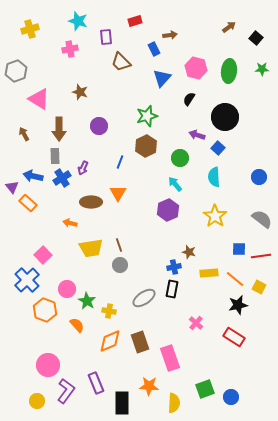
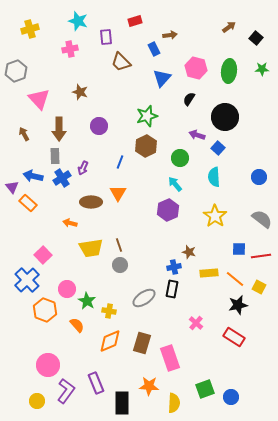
pink triangle at (39, 99): rotated 15 degrees clockwise
brown rectangle at (140, 342): moved 2 px right, 1 px down; rotated 35 degrees clockwise
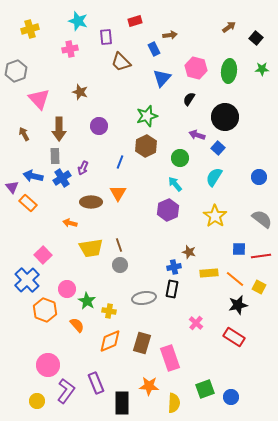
cyan semicircle at (214, 177): rotated 36 degrees clockwise
gray ellipse at (144, 298): rotated 25 degrees clockwise
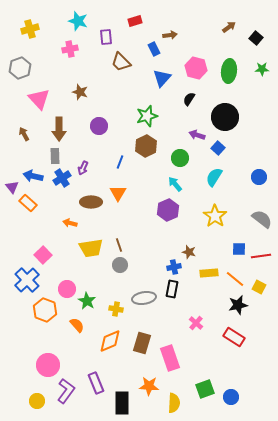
gray hexagon at (16, 71): moved 4 px right, 3 px up
yellow cross at (109, 311): moved 7 px right, 2 px up
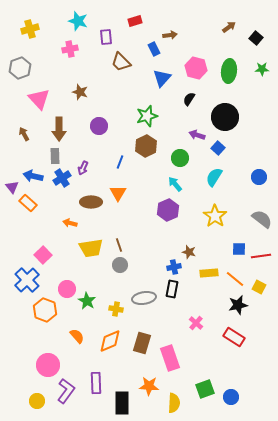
orange semicircle at (77, 325): moved 11 px down
purple rectangle at (96, 383): rotated 20 degrees clockwise
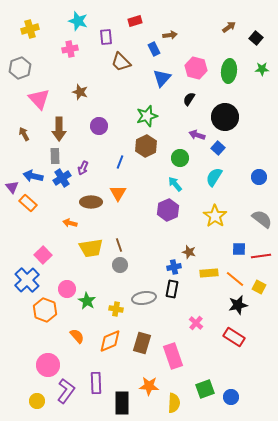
pink rectangle at (170, 358): moved 3 px right, 2 px up
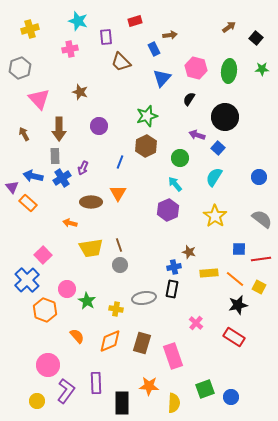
red line at (261, 256): moved 3 px down
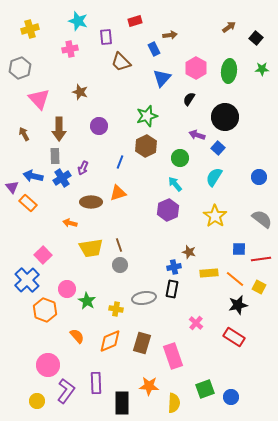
pink hexagon at (196, 68): rotated 15 degrees clockwise
orange triangle at (118, 193): rotated 42 degrees clockwise
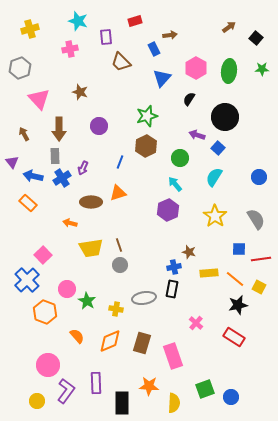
purple triangle at (12, 187): moved 25 px up
gray semicircle at (262, 219): moved 6 px left; rotated 20 degrees clockwise
orange hexagon at (45, 310): moved 2 px down
